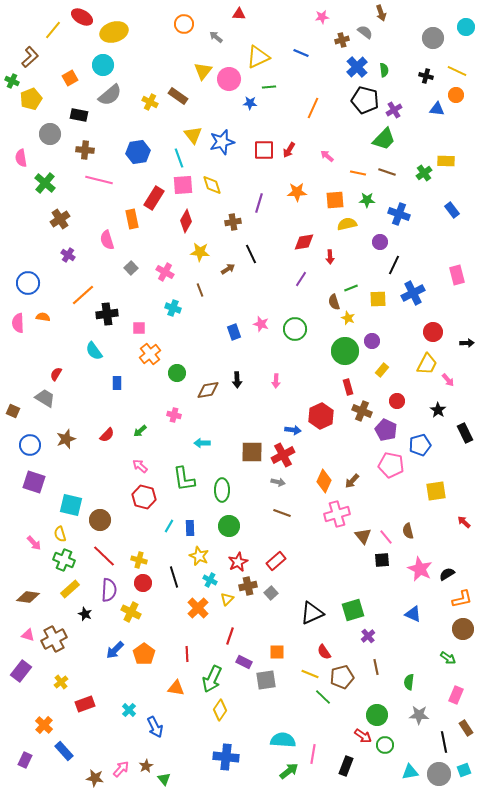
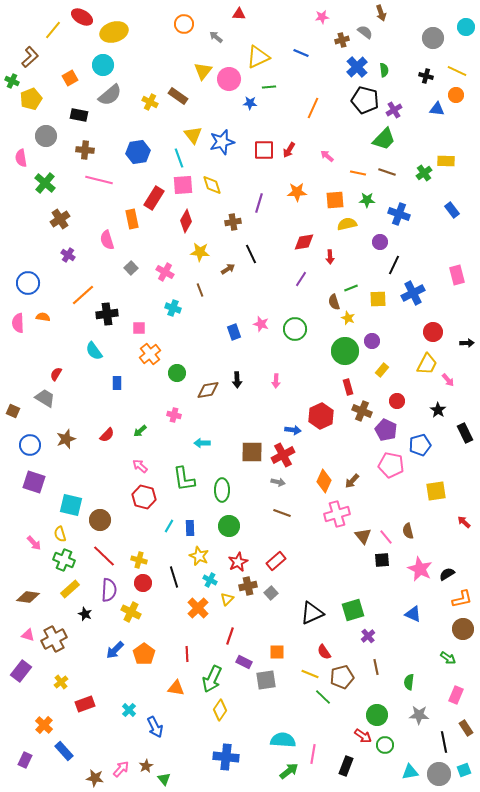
gray circle at (50, 134): moved 4 px left, 2 px down
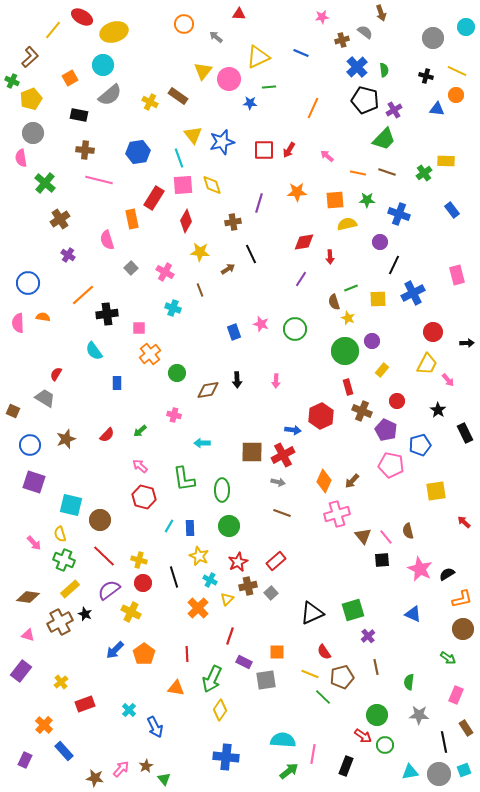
gray circle at (46, 136): moved 13 px left, 3 px up
purple semicircle at (109, 590): rotated 130 degrees counterclockwise
brown cross at (54, 639): moved 6 px right, 17 px up
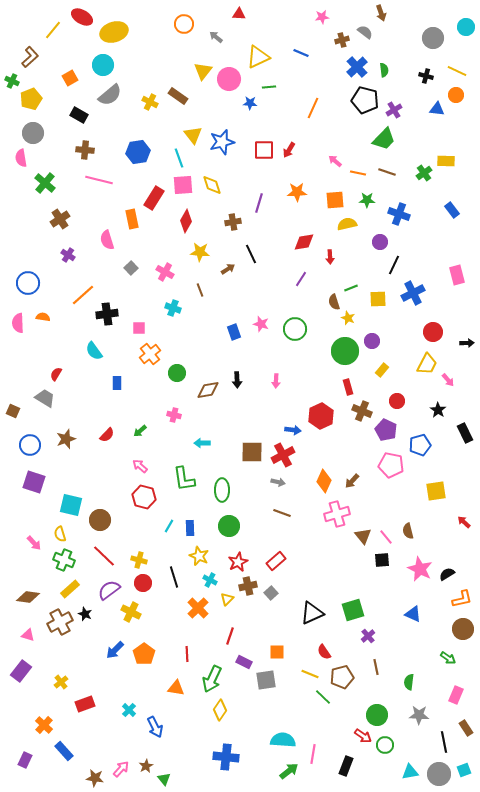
black rectangle at (79, 115): rotated 18 degrees clockwise
pink arrow at (327, 156): moved 8 px right, 5 px down
